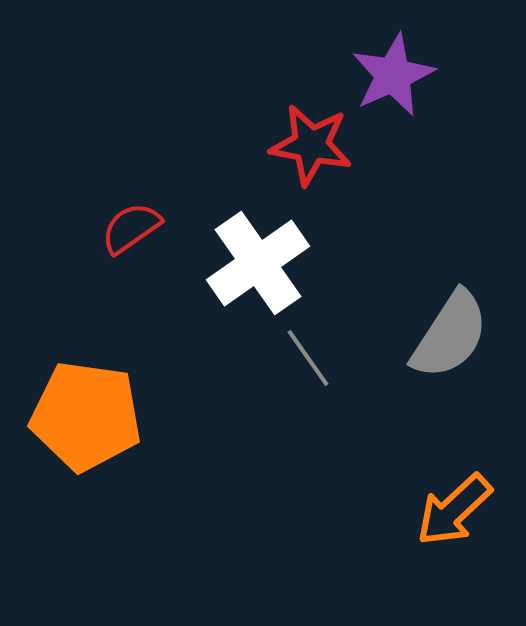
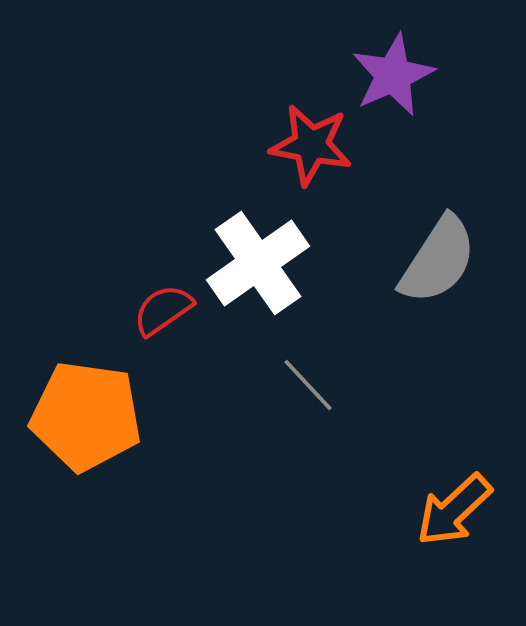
red semicircle: moved 32 px right, 82 px down
gray semicircle: moved 12 px left, 75 px up
gray line: moved 27 px down; rotated 8 degrees counterclockwise
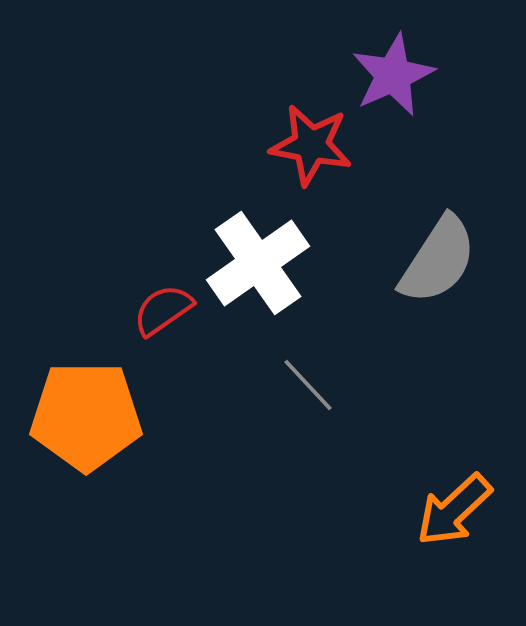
orange pentagon: rotated 8 degrees counterclockwise
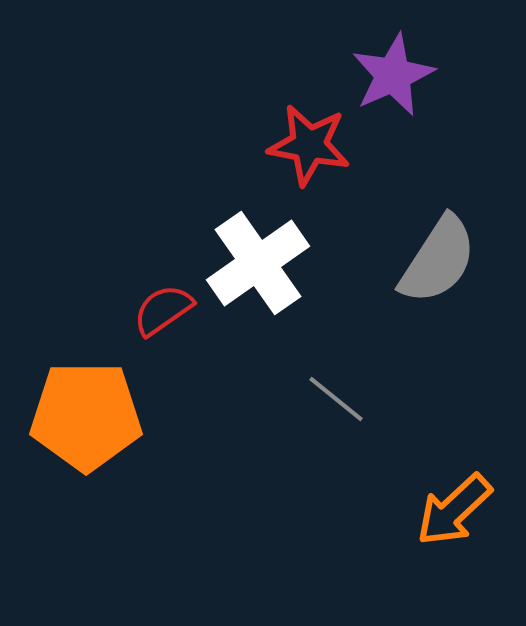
red star: moved 2 px left
gray line: moved 28 px right, 14 px down; rotated 8 degrees counterclockwise
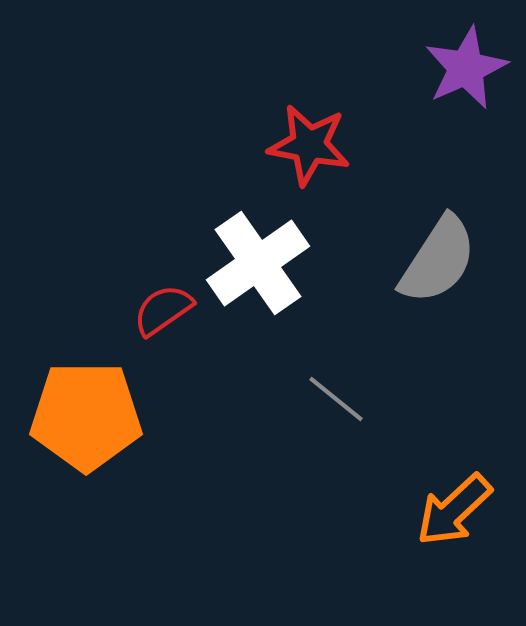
purple star: moved 73 px right, 7 px up
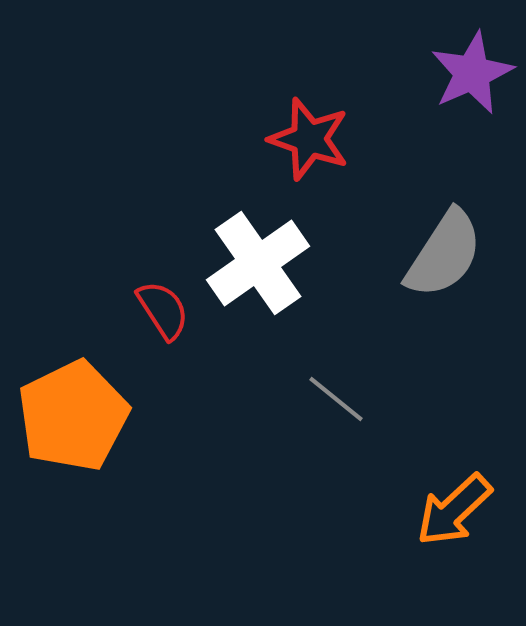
purple star: moved 6 px right, 5 px down
red star: moved 6 px up; rotated 8 degrees clockwise
gray semicircle: moved 6 px right, 6 px up
red semicircle: rotated 92 degrees clockwise
orange pentagon: moved 13 px left; rotated 26 degrees counterclockwise
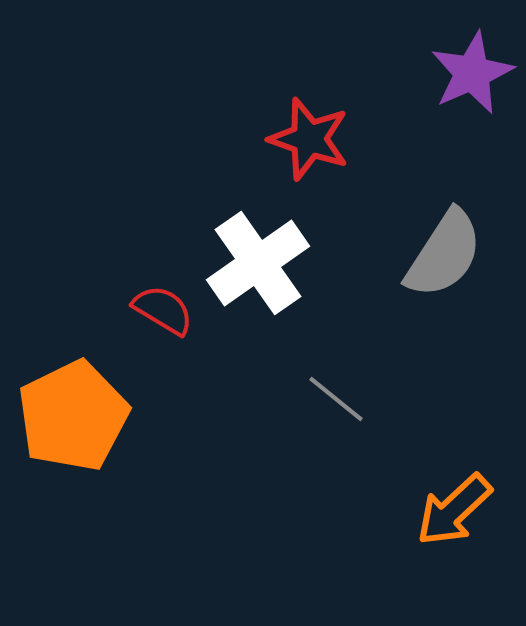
red semicircle: rotated 26 degrees counterclockwise
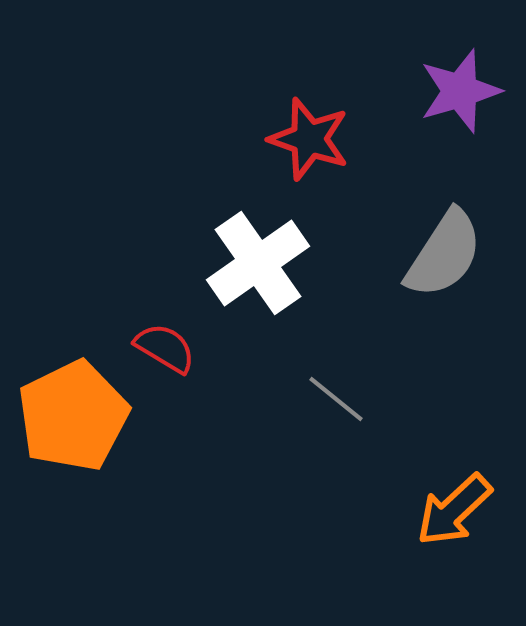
purple star: moved 12 px left, 18 px down; rotated 8 degrees clockwise
red semicircle: moved 2 px right, 38 px down
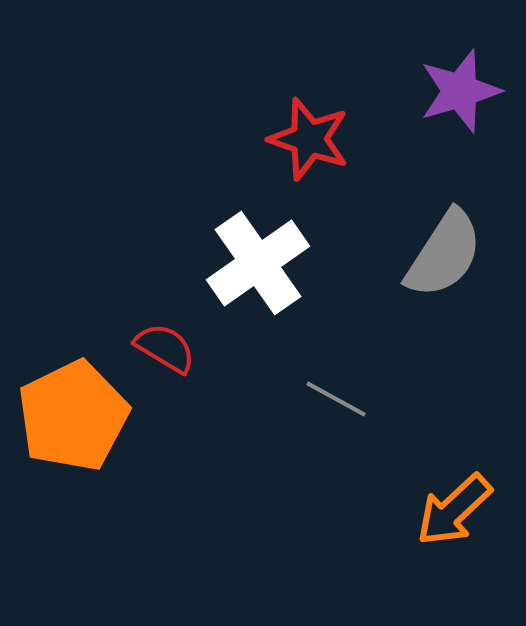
gray line: rotated 10 degrees counterclockwise
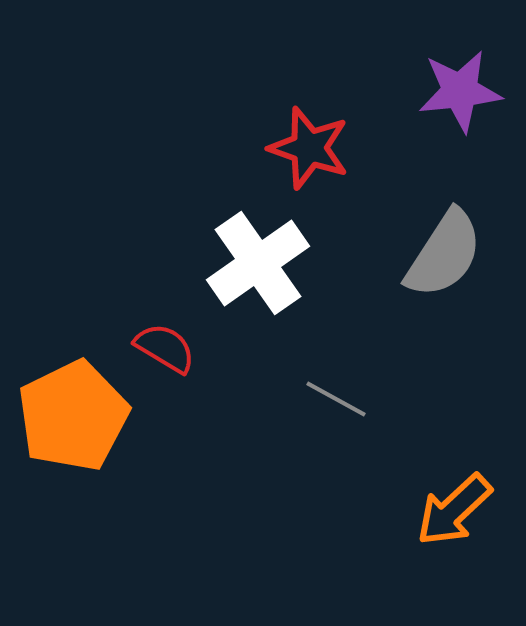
purple star: rotated 10 degrees clockwise
red star: moved 9 px down
